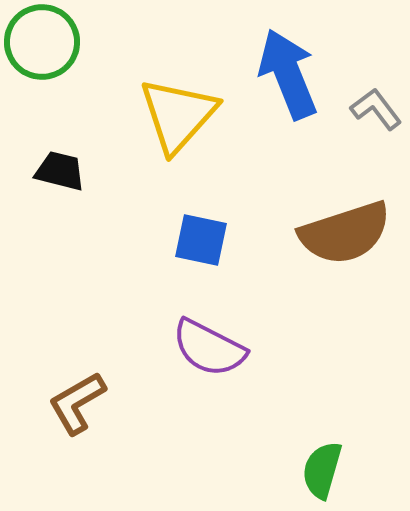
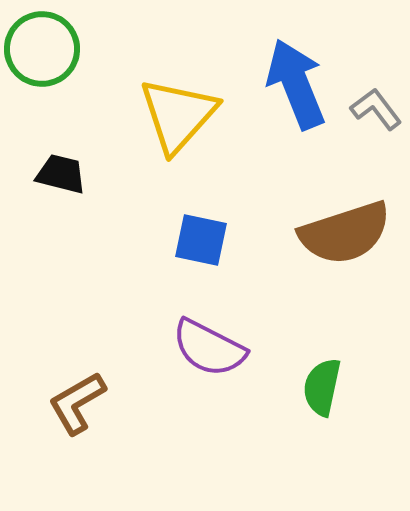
green circle: moved 7 px down
blue arrow: moved 8 px right, 10 px down
black trapezoid: moved 1 px right, 3 px down
green semicircle: moved 83 px up; rotated 4 degrees counterclockwise
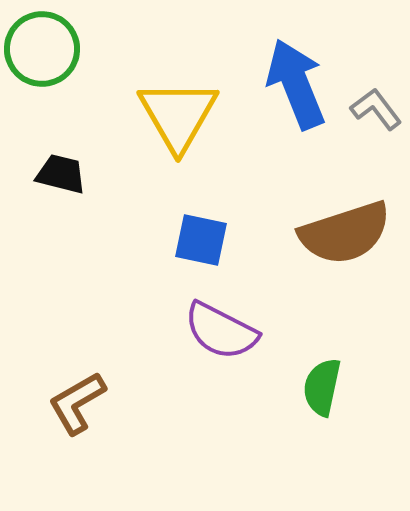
yellow triangle: rotated 12 degrees counterclockwise
purple semicircle: moved 12 px right, 17 px up
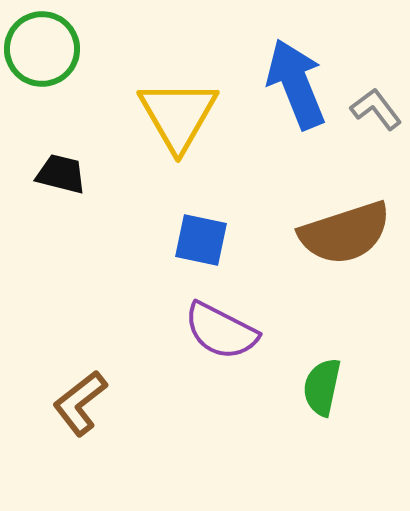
brown L-shape: moved 3 px right; rotated 8 degrees counterclockwise
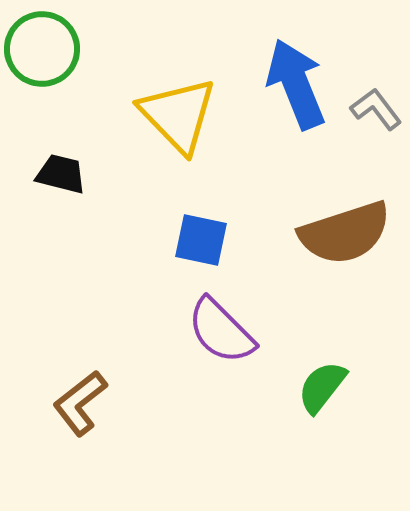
yellow triangle: rotated 14 degrees counterclockwise
purple semicircle: rotated 18 degrees clockwise
green semicircle: rotated 26 degrees clockwise
